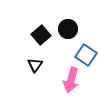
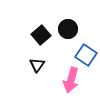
black triangle: moved 2 px right
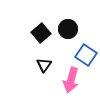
black square: moved 2 px up
black triangle: moved 7 px right
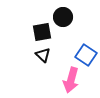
black circle: moved 5 px left, 12 px up
black square: moved 1 px right, 1 px up; rotated 30 degrees clockwise
black triangle: moved 1 px left, 10 px up; rotated 21 degrees counterclockwise
